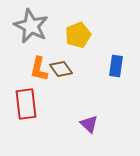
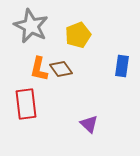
blue rectangle: moved 6 px right
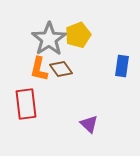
gray star: moved 18 px right, 13 px down; rotated 12 degrees clockwise
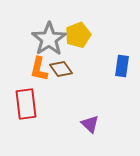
purple triangle: moved 1 px right
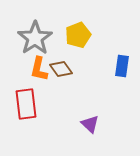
gray star: moved 14 px left, 1 px up
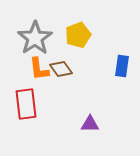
orange L-shape: rotated 20 degrees counterclockwise
purple triangle: rotated 42 degrees counterclockwise
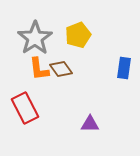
blue rectangle: moved 2 px right, 2 px down
red rectangle: moved 1 px left, 4 px down; rotated 20 degrees counterclockwise
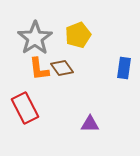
brown diamond: moved 1 px right, 1 px up
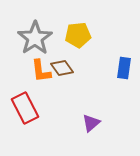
yellow pentagon: rotated 15 degrees clockwise
orange L-shape: moved 2 px right, 2 px down
purple triangle: moved 1 px right, 1 px up; rotated 42 degrees counterclockwise
